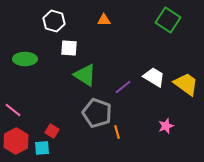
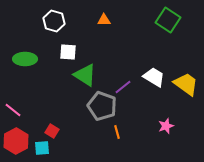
white square: moved 1 px left, 4 px down
gray pentagon: moved 5 px right, 7 px up
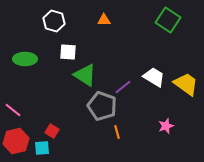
red hexagon: rotated 15 degrees clockwise
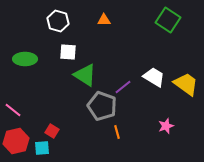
white hexagon: moved 4 px right
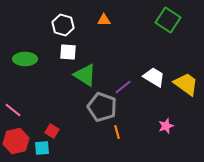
white hexagon: moved 5 px right, 4 px down
gray pentagon: moved 1 px down
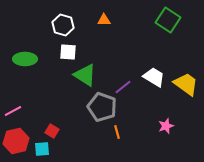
pink line: moved 1 px down; rotated 66 degrees counterclockwise
cyan square: moved 1 px down
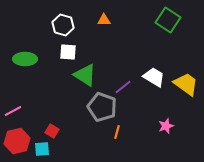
orange line: rotated 32 degrees clockwise
red hexagon: moved 1 px right
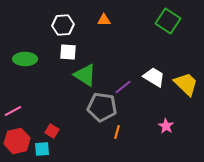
green square: moved 1 px down
white hexagon: rotated 20 degrees counterclockwise
yellow trapezoid: rotated 8 degrees clockwise
gray pentagon: rotated 12 degrees counterclockwise
pink star: rotated 21 degrees counterclockwise
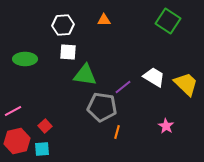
green triangle: rotated 25 degrees counterclockwise
red square: moved 7 px left, 5 px up; rotated 16 degrees clockwise
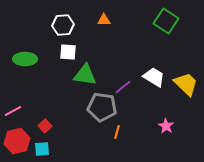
green square: moved 2 px left
